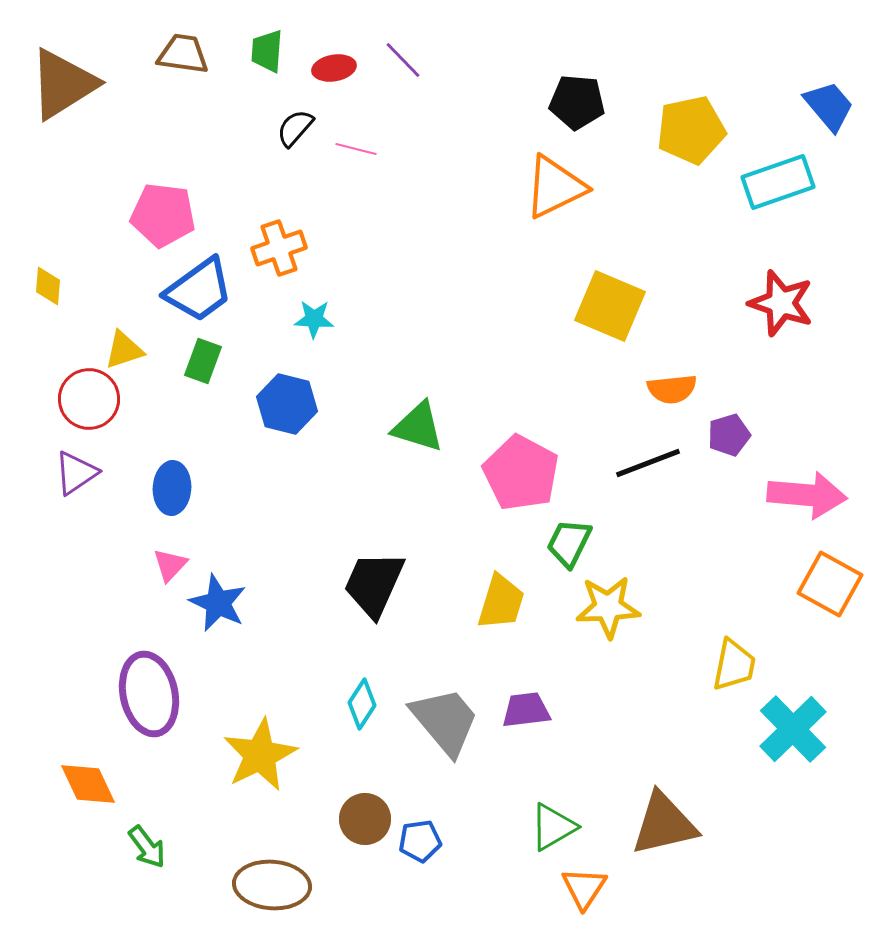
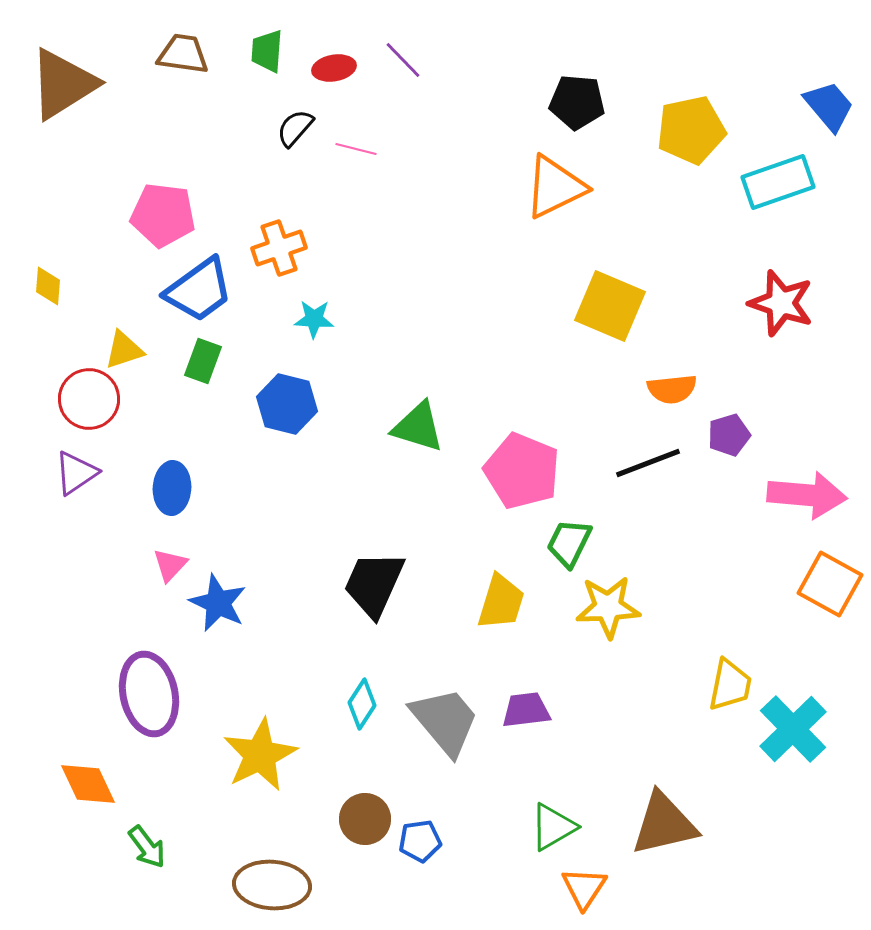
pink pentagon at (521, 473): moved 1 px right, 2 px up; rotated 6 degrees counterclockwise
yellow trapezoid at (734, 665): moved 4 px left, 20 px down
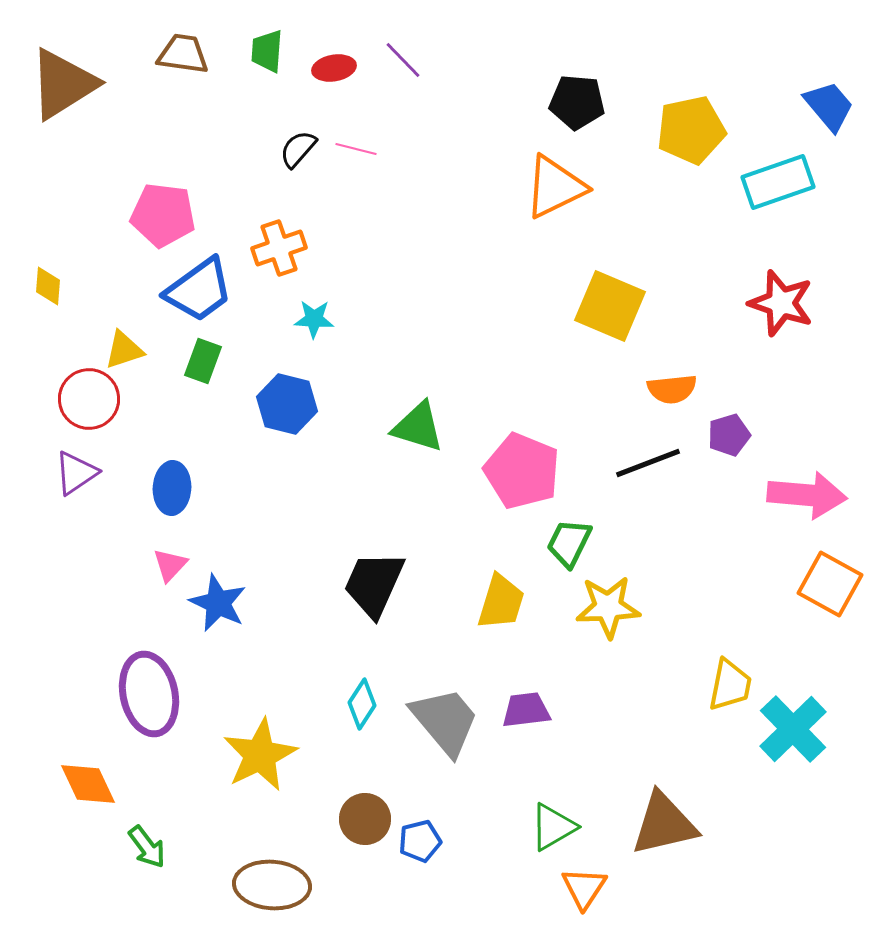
black semicircle at (295, 128): moved 3 px right, 21 px down
blue pentagon at (420, 841): rotated 6 degrees counterclockwise
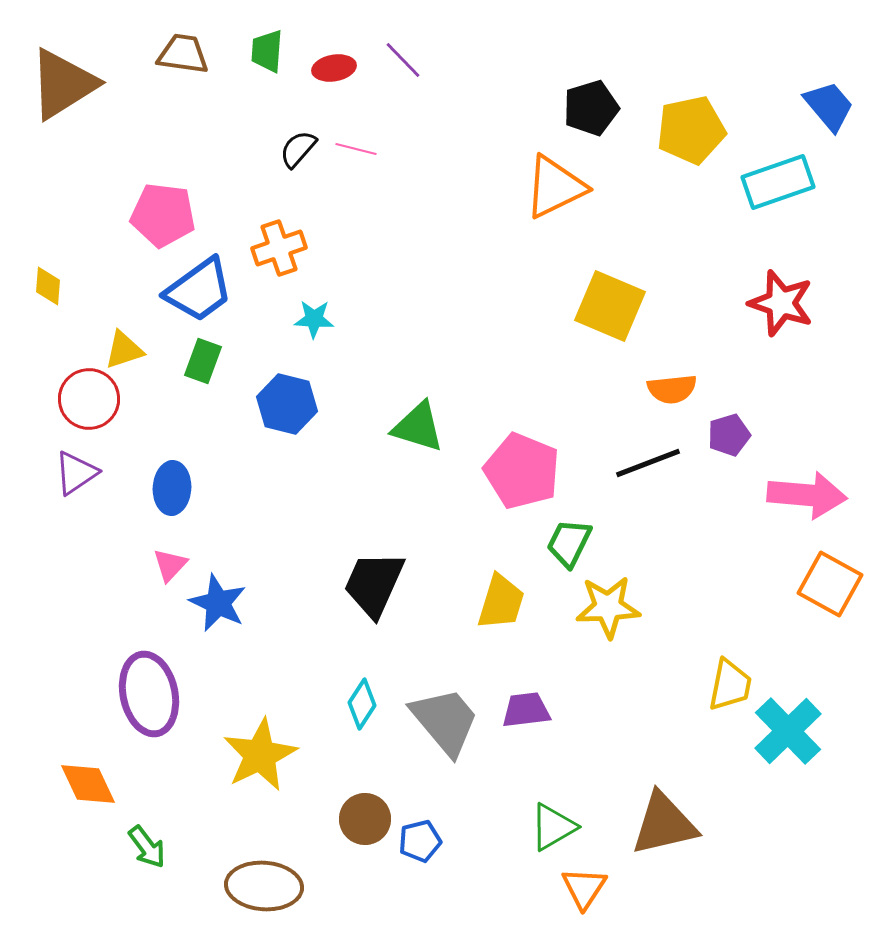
black pentagon at (577, 102): moved 14 px right, 6 px down; rotated 22 degrees counterclockwise
cyan cross at (793, 729): moved 5 px left, 2 px down
brown ellipse at (272, 885): moved 8 px left, 1 px down
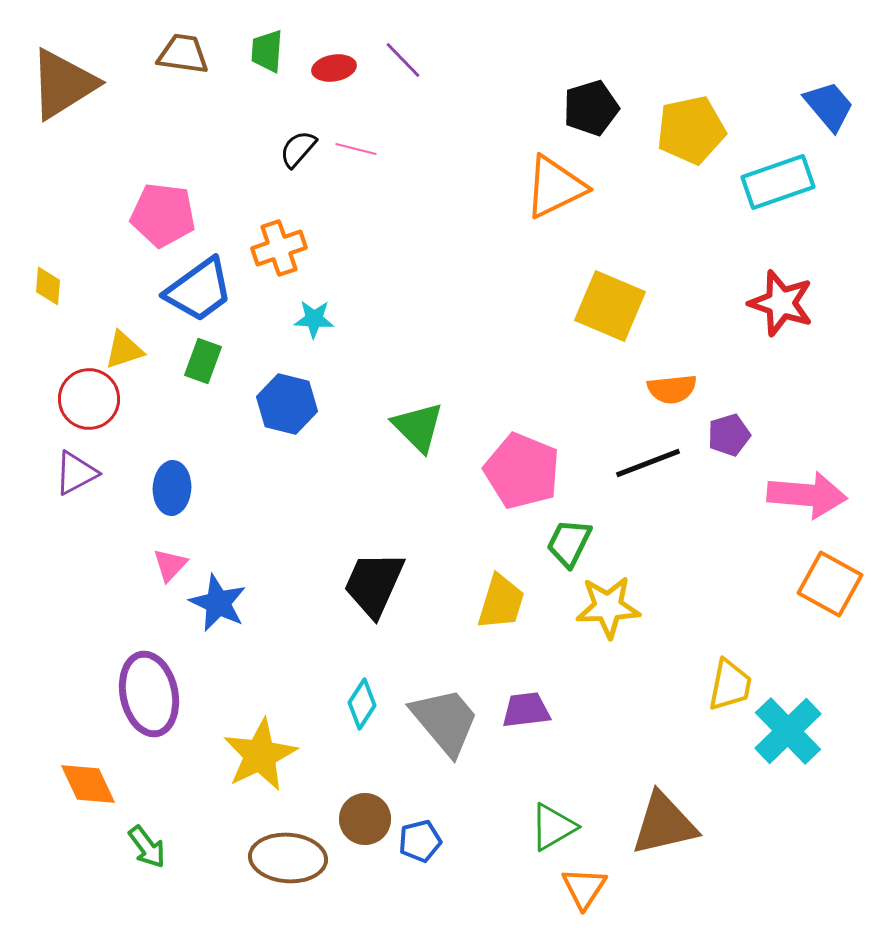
green triangle at (418, 427): rotated 28 degrees clockwise
purple triangle at (76, 473): rotated 6 degrees clockwise
brown ellipse at (264, 886): moved 24 px right, 28 px up
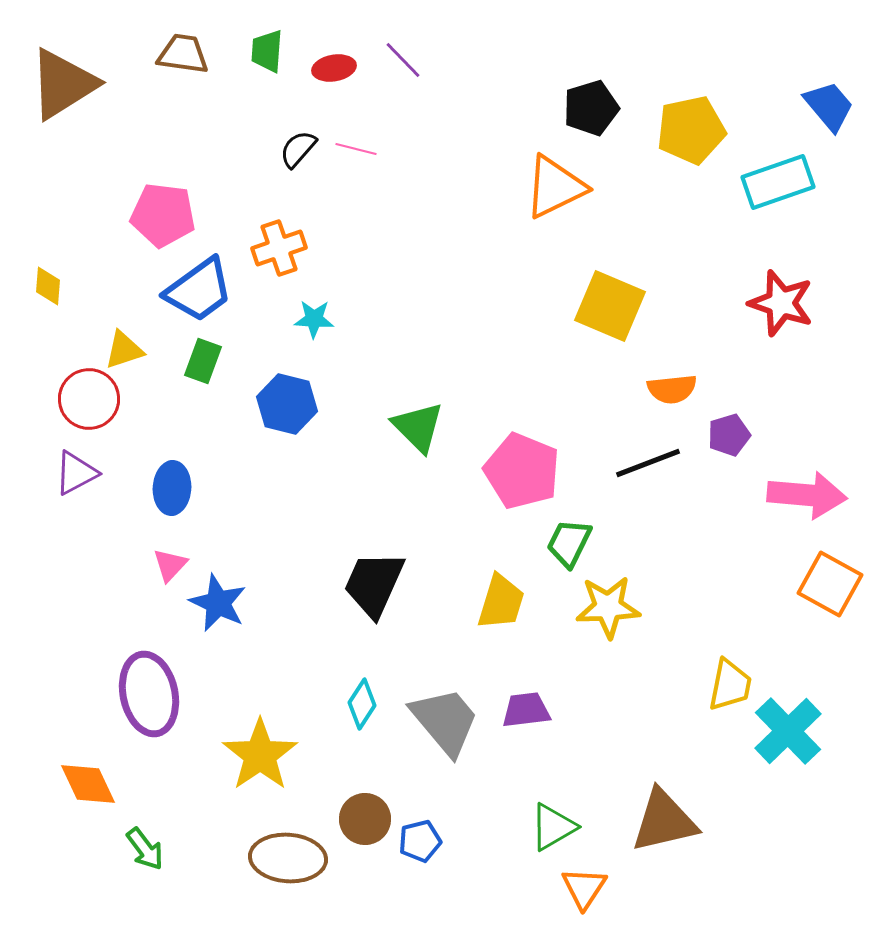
yellow star at (260, 755): rotated 8 degrees counterclockwise
brown triangle at (664, 824): moved 3 px up
green arrow at (147, 847): moved 2 px left, 2 px down
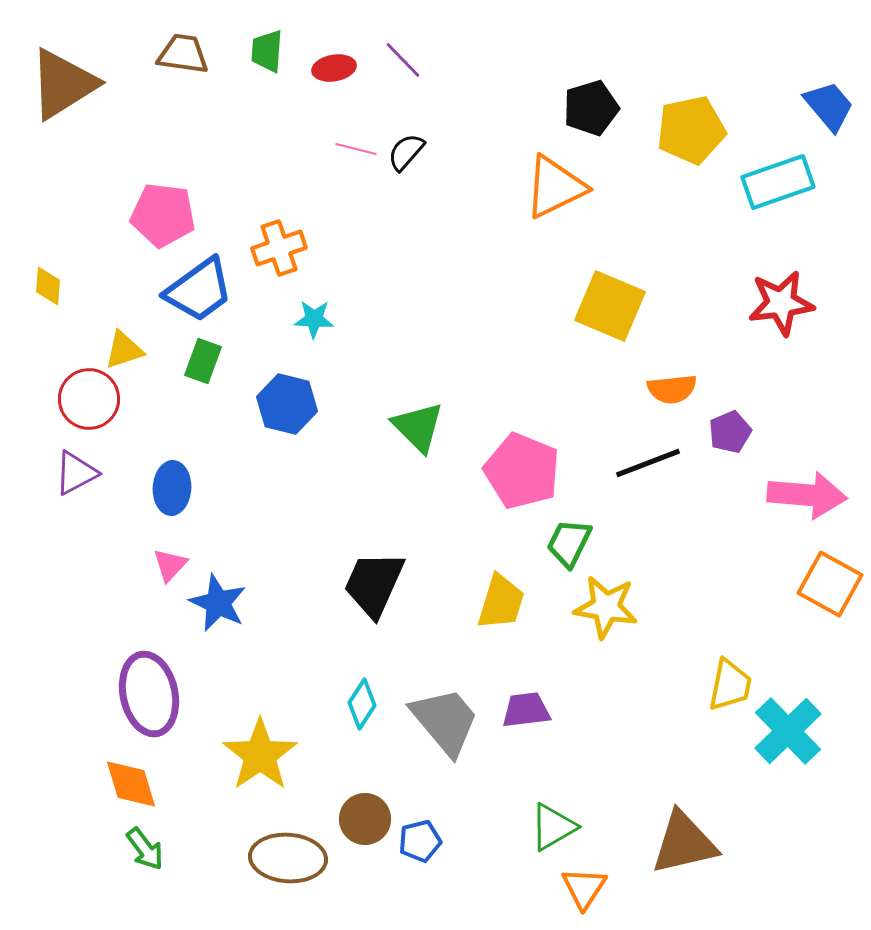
black semicircle at (298, 149): moved 108 px right, 3 px down
red star at (781, 303): rotated 26 degrees counterclockwise
purple pentagon at (729, 435): moved 1 px right, 3 px up; rotated 6 degrees counterclockwise
yellow star at (608, 607): moved 2 px left; rotated 12 degrees clockwise
orange diamond at (88, 784): moved 43 px right; rotated 8 degrees clockwise
brown triangle at (664, 821): moved 20 px right, 22 px down
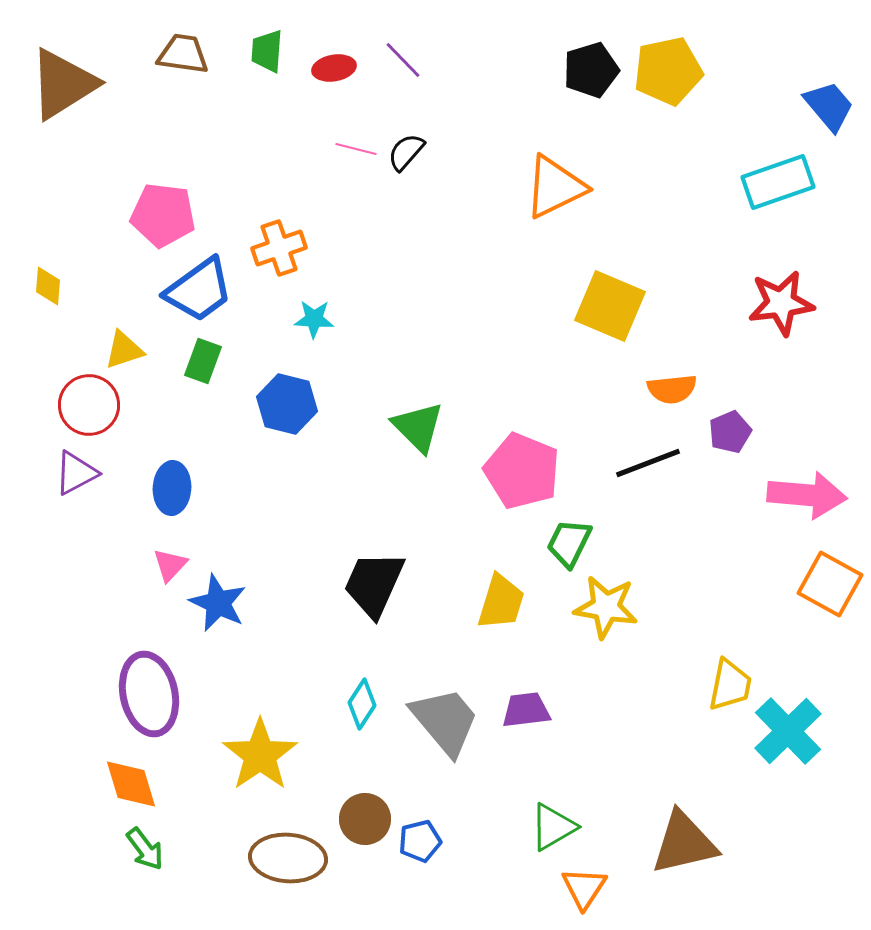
black pentagon at (591, 108): moved 38 px up
yellow pentagon at (691, 130): moved 23 px left, 59 px up
red circle at (89, 399): moved 6 px down
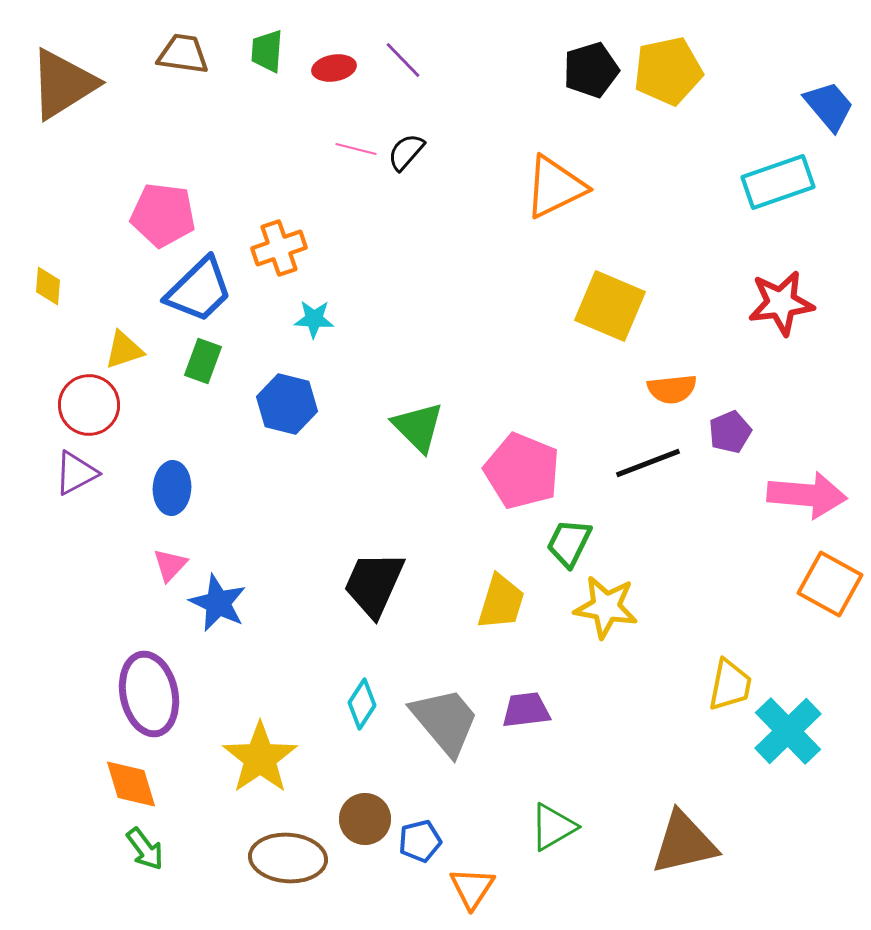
blue trapezoid at (199, 290): rotated 8 degrees counterclockwise
yellow star at (260, 755): moved 3 px down
orange triangle at (584, 888): moved 112 px left
